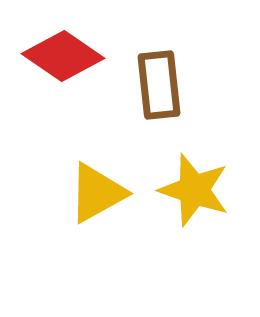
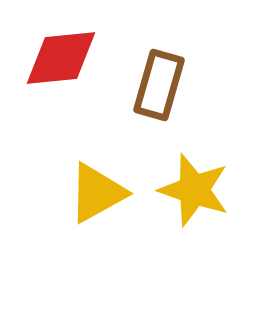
red diamond: moved 2 px left, 2 px down; rotated 40 degrees counterclockwise
brown rectangle: rotated 22 degrees clockwise
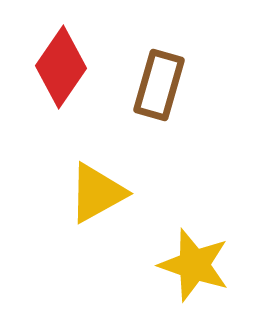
red diamond: moved 9 px down; rotated 50 degrees counterclockwise
yellow star: moved 75 px down
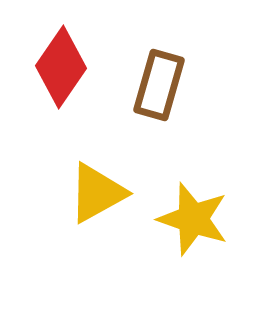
yellow star: moved 1 px left, 46 px up
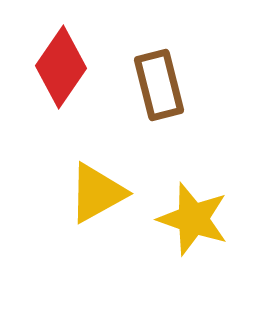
brown rectangle: rotated 30 degrees counterclockwise
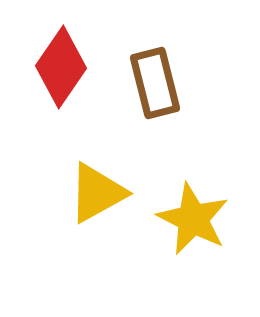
brown rectangle: moved 4 px left, 2 px up
yellow star: rotated 8 degrees clockwise
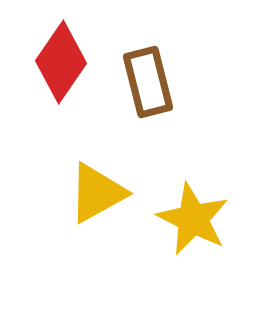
red diamond: moved 5 px up
brown rectangle: moved 7 px left, 1 px up
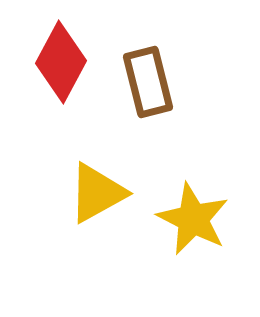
red diamond: rotated 6 degrees counterclockwise
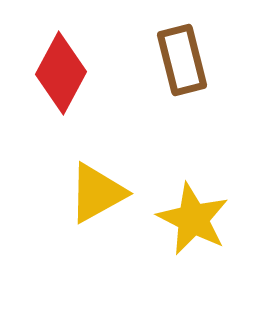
red diamond: moved 11 px down
brown rectangle: moved 34 px right, 22 px up
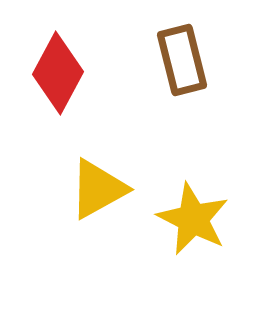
red diamond: moved 3 px left
yellow triangle: moved 1 px right, 4 px up
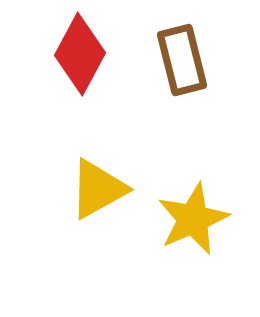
red diamond: moved 22 px right, 19 px up
yellow star: rotated 22 degrees clockwise
